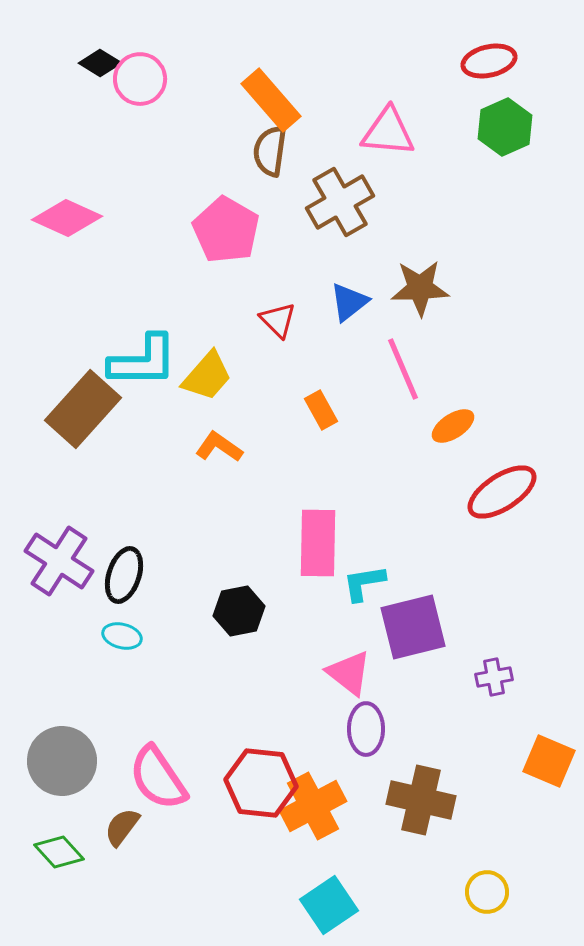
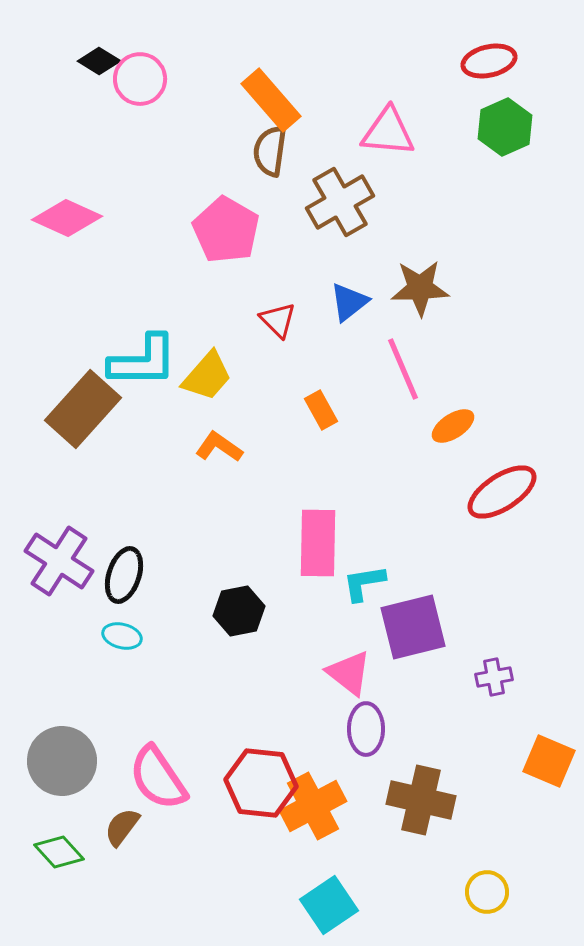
black diamond at (100, 63): moved 1 px left, 2 px up
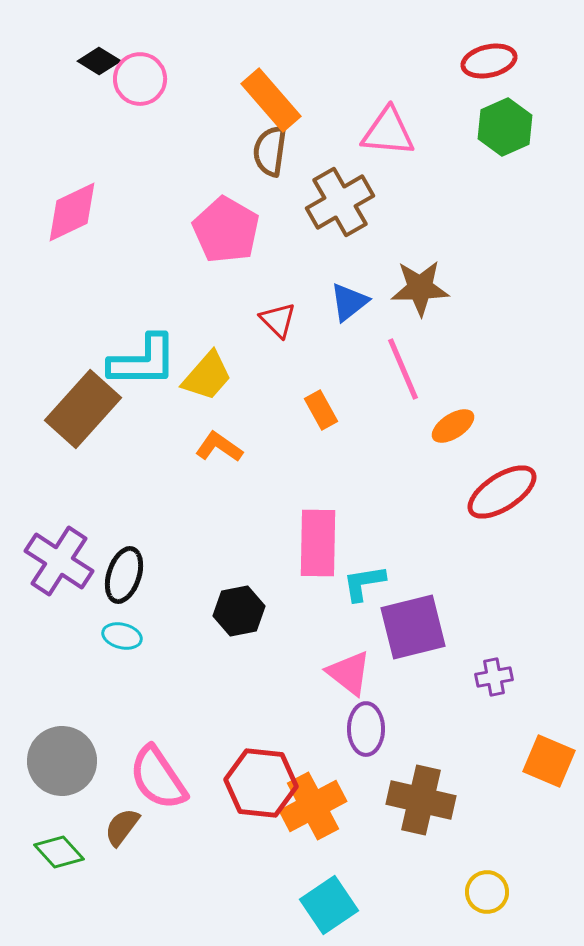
pink diamond at (67, 218): moved 5 px right, 6 px up; rotated 50 degrees counterclockwise
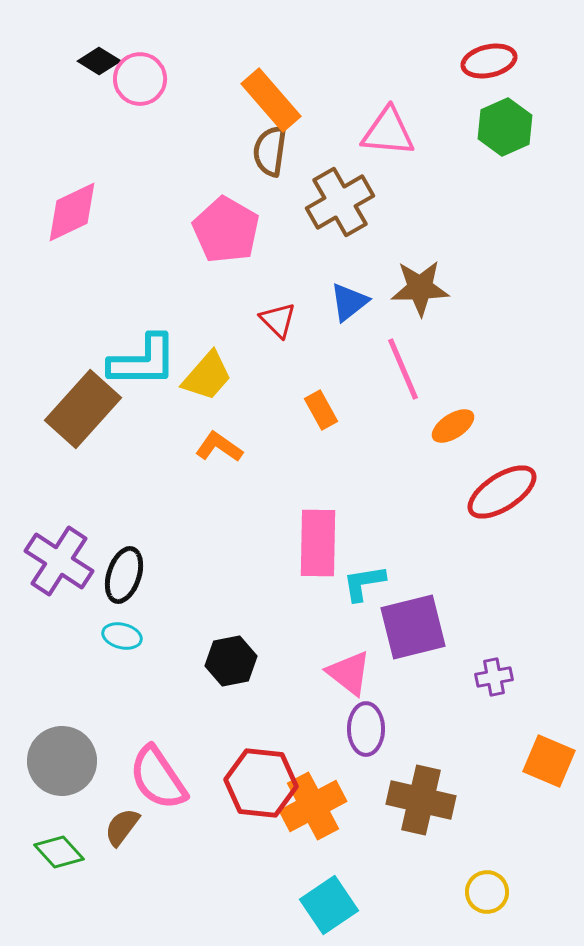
black hexagon at (239, 611): moved 8 px left, 50 px down
